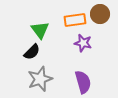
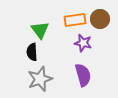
brown circle: moved 5 px down
black semicircle: rotated 132 degrees clockwise
purple semicircle: moved 7 px up
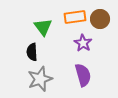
orange rectangle: moved 3 px up
green triangle: moved 3 px right, 3 px up
purple star: rotated 18 degrees clockwise
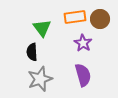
green triangle: moved 1 px left, 1 px down
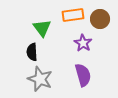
orange rectangle: moved 2 px left, 2 px up
gray star: rotated 30 degrees counterclockwise
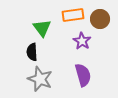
purple star: moved 1 px left, 2 px up
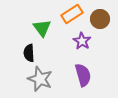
orange rectangle: moved 1 px left, 1 px up; rotated 25 degrees counterclockwise
black semicircle: moved 3 px left, 1 px down
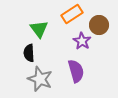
brown circle: moved 1 px left, 6 px down
green triangle: moved 3 px left, 1 px down
purple semicircle: moved 7 px left, 4 px up
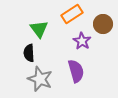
brown circle: moved 4 px right, 1 px up
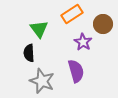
purple star: moved 1 px right, 1 px down
gray star: moved 2 px right, 2 px down
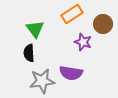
green triangle: moved 4 px left
purple star: rotated 12 degrees counterclockwise
purple semicircle: moved 5 px left, 2 px down; rotated 115 degrees clockwise
gray star: rotated 30 degrees counterclockwise
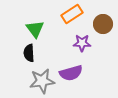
purple star: moved 1 px left, 1 px down; rotated 18 degrees counterclockwise
purple semicircle: rotated 25 degrees counterclockwise
